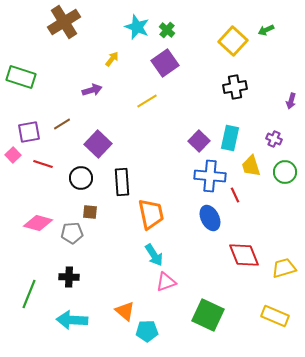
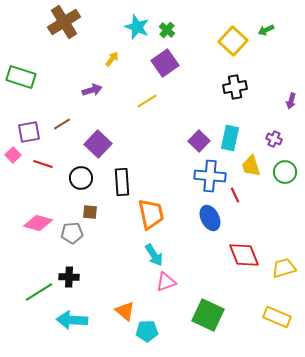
green line at (29, 294): moved 10 px right, 2 px up; rotated 36 degrees clockwise
yellow rectangle at (275, 316): moved 2 px right, 1 px down
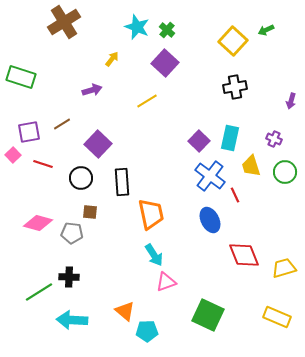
purple square at (165, 63): rotated 12 degrees counterclockwise
blue cross at (210, 176): rotated 32 degrees clockwise
blue ellipse at (210, 218): moved 2 px down
gray pentagon at (72, 233): rotated 10 degrees clockwise
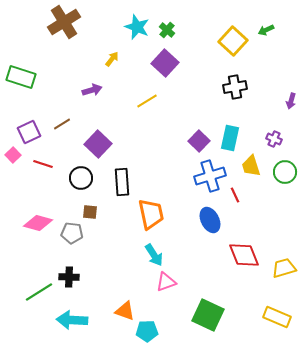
purple square at (29, 132): rotated 15 degrees counterclockwise
blue cross at (210, 176): rotated 36 degrees clockwise
orange triangle at (125, 311): rotated 20 degrees counterclockwise
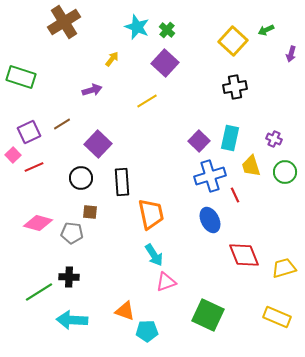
purple arrow at (291, 101): moved 47 px up
red line at (43, 164): moved 9 px left, 3 px down; rotated 42 degrees counterclockwise
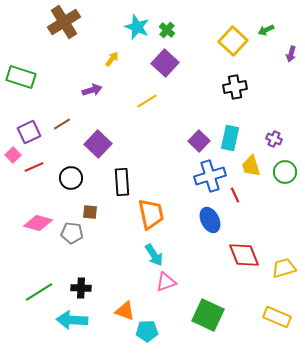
black circle at (81, 178): moved 10 px left
black cross at (69, 277): moved 12 px right, 11 px down
